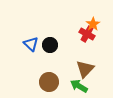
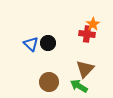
red cross: rotated 21 degrees counterclockwise
black circle: moved 2 px left, 2 px up
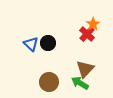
red cross: rotated 35 degrees clockwise
green arrow: moved 1 px right, 3 px up
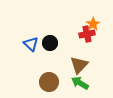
red cross: rotated 35 degrees clockwise
black circle: moved 2 px right
brown triangle: moved 6 px left, 4 px up
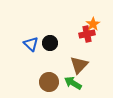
green arrow: moved 7 px left
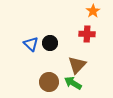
orange star: moved 13 px up
red cross: rotated 14 degrees clockwise
brown triangle: moved 2 px left
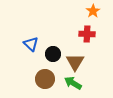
black circle: moved 3 px right, 11 px down
brown triangle: moved 2 px left, 3 px up; rotated 12 degrees counterclockwise
brown circle: moved 4 px left, 3 px up
